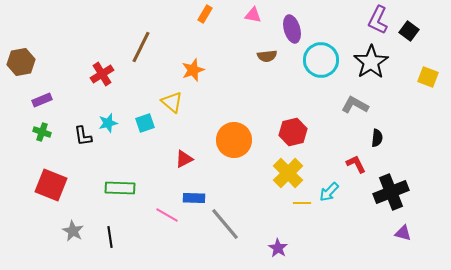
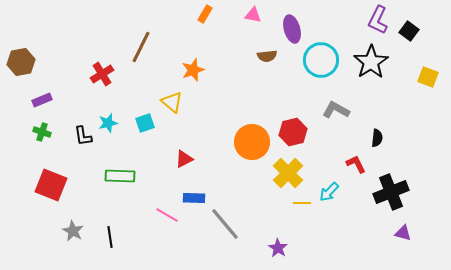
gray L-shape: moved 19 px left, 5 px down
orange circle: moved 18 px right, 2 px down
green rectangle: moved 12 px up
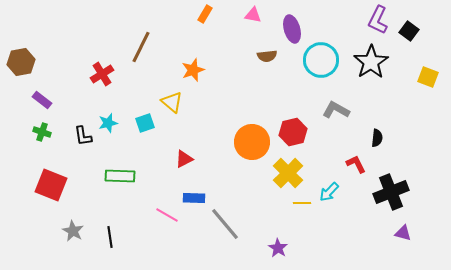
purple rectangle: rotated 60 degrees clockwise
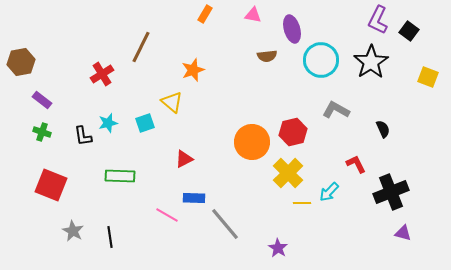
black semicircle: moved 6 px right, 9 px up; rotated 30 degrees counterclockwise
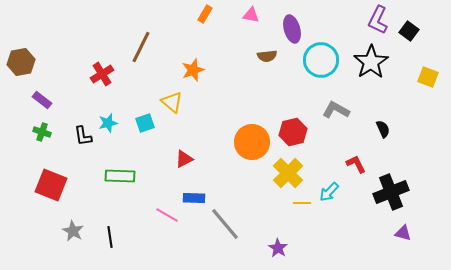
pink triangle: moved 2 px left
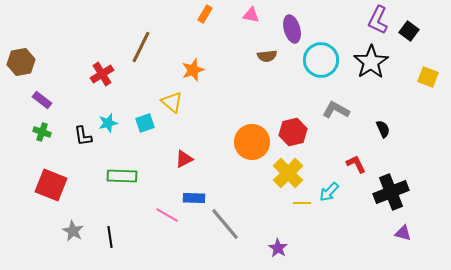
green rectangle: moved 2 px right
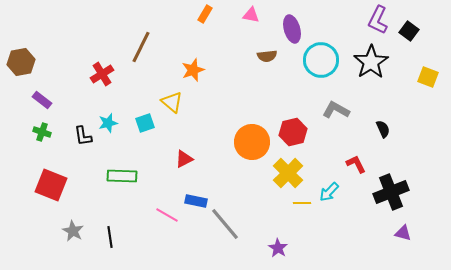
blue rectangle: moved 2 px right, 3 px down; rotated 10 degrees clockwise
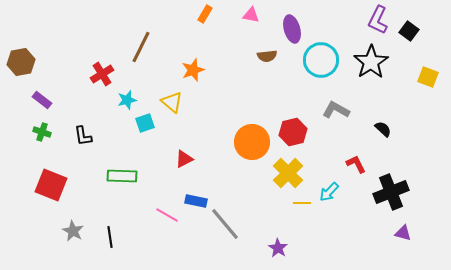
cyan star: moved 19 px right, 23 px up
black semicircle: rotated 24 degrees counterclockwise
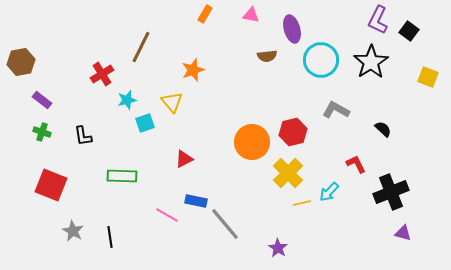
yellow triangle: rotated 10 degrees clockwise
yellow line: rotated 12 degrees counterclockwise
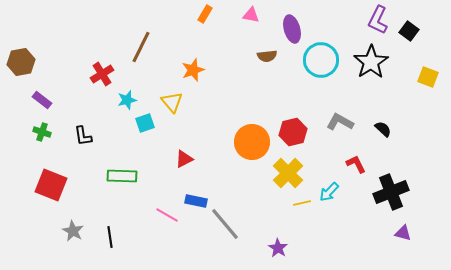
gray L-shape: moved 4 px right, 12 px down
